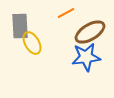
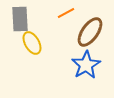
gray rectangle: moved 7 px up
brown ellipse: rotated 24 degrees counterclockwise
blue star: moved 8 px down; rotated 24 degrees counterclockwise
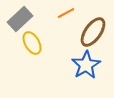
gray rectangle: rotated 50 degrees clockwise
brown ellipse: moved 3 px right
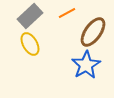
orange line: moved 1 px right
gray rectangle: moved 10 px right, 3 px up
yellow ellipse: moved 2 px left, 1 px down
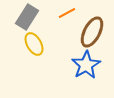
gray rectangle: moved 3 px left, 1 px down; rotated 15 degrees counterclockwise
brown ellipse: moved 1 px left; rotated 8 degrees counterclockwise
yellow ellipse: moved 4 px right
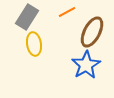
orange line: moved 1 px up
yellow ellipse: rotated 20 degrees clockwise
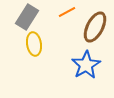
brown ellipse: moved 3 px right, 5 px up
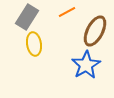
brown ellipse: moved 4 px down
